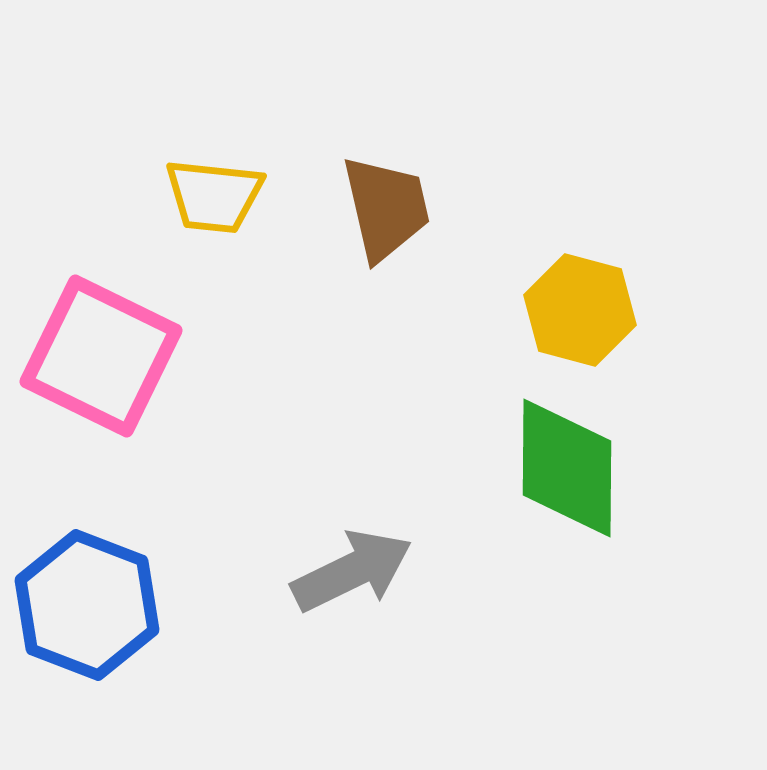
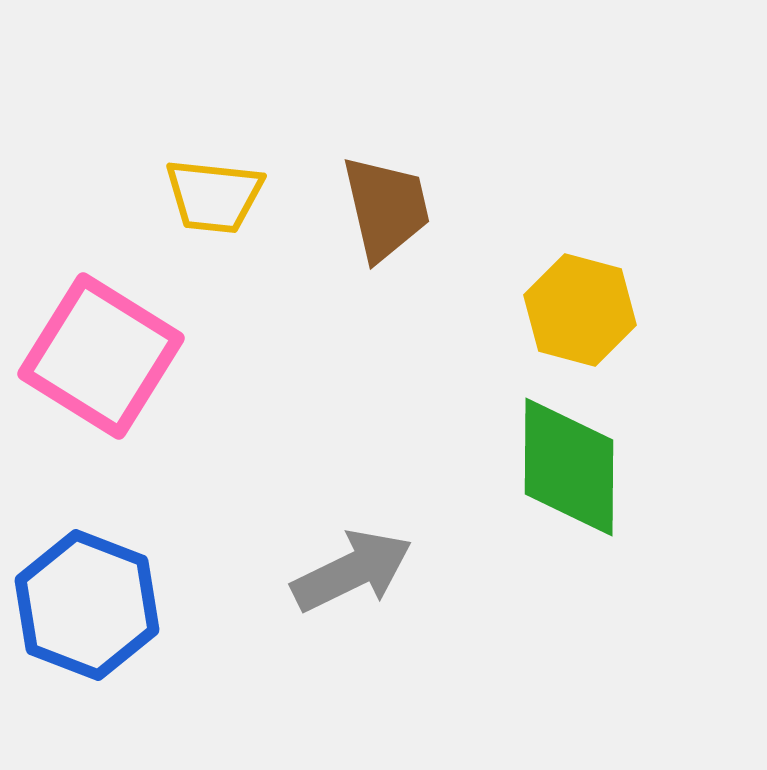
pink square: rotated 6 degrees clockwise
green diamond: moved 2 px right, 1 px up
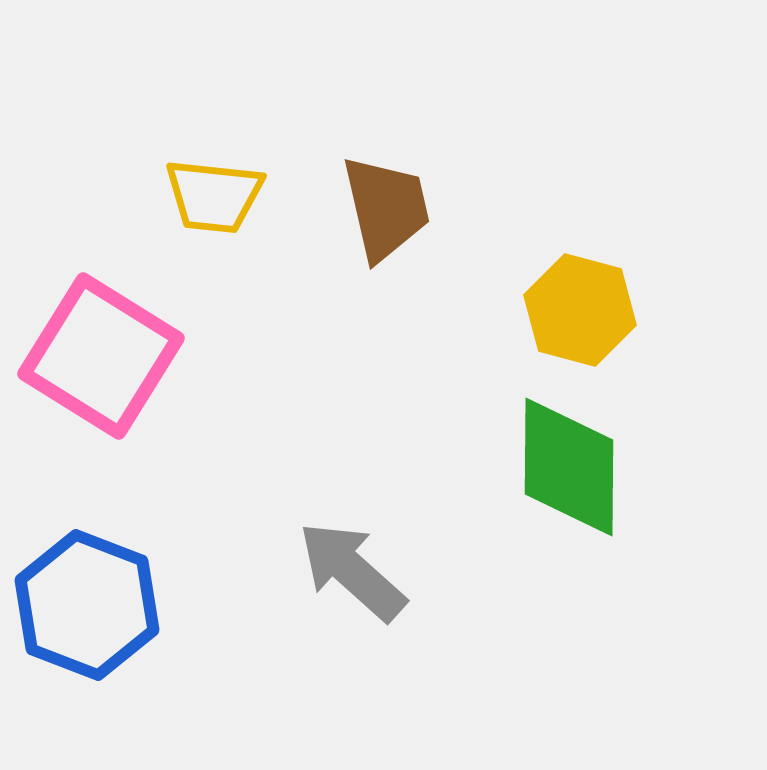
gray arrow: rotated 112 degrees counterclockwise
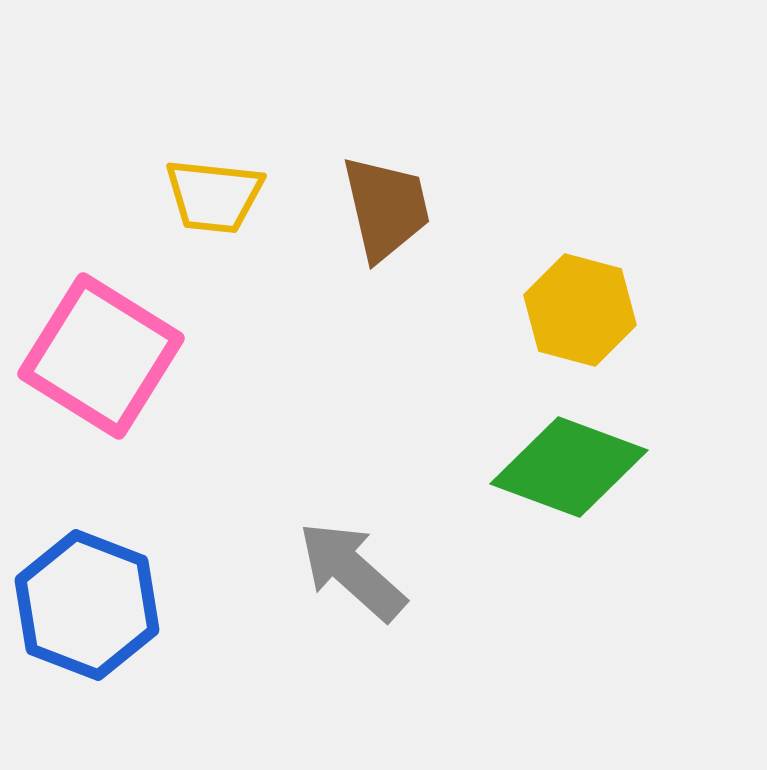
green diamond: rotated 70 degrees counterclockwise
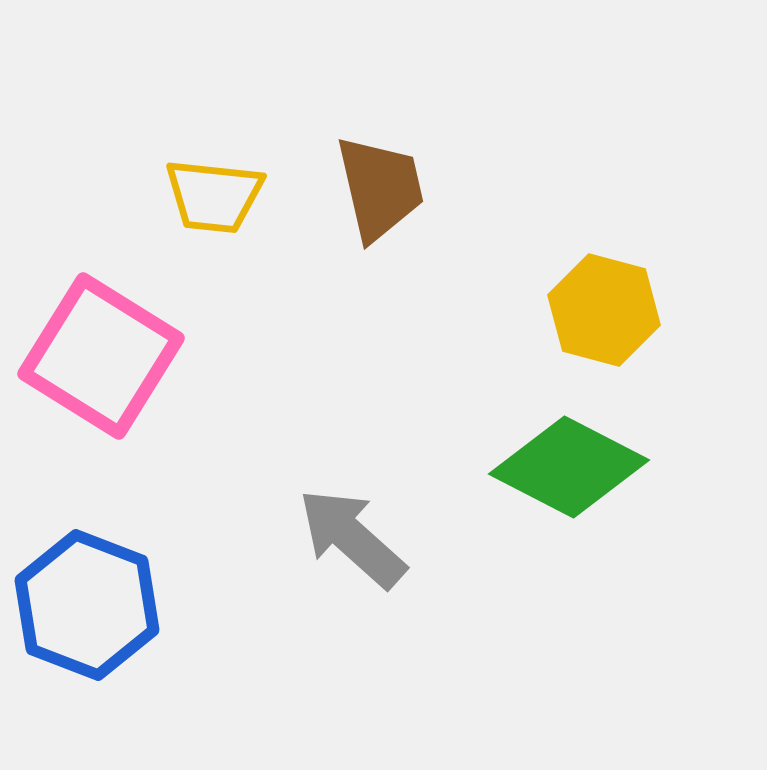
brown trapezoid: moved 6 px left, 20 px up
yellow hexagon: moved 24 px right
green diamond: rotated 7 degrees clockwise
gray arrow: moved 33 px up
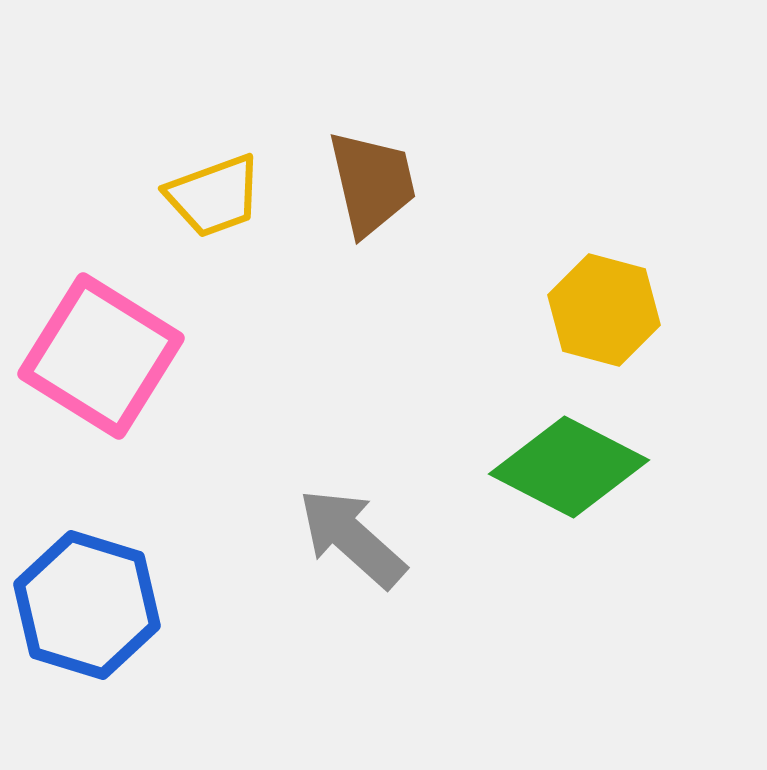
brown trapezoid: moved 8 px left, 5 px up
yellow trapezoid: rotated 26 degrees counterclockwise
blue hexagon: rotated 4 degrees counterclockwise
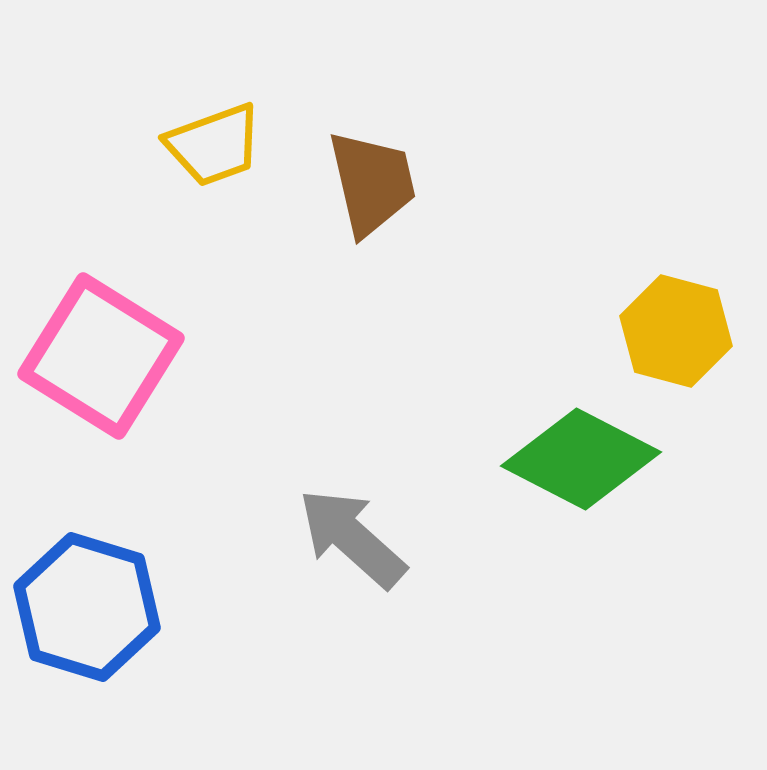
yellow trapezoid: moved 51 px up
yellow hexagon: moved 72 px right, 21 px down
green diamond: moved 12 px right, 8 px up
blue hexagon: moved 2 px down
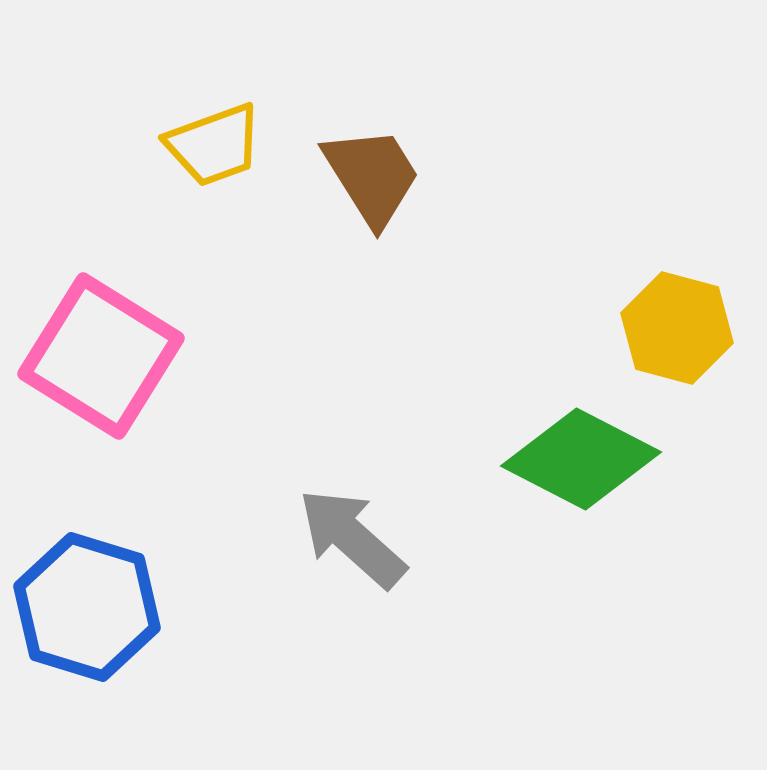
brown trapezoid: moved 7 px up; rotated 19 degrees counterclockwise
yellow hexagon: moved 1 px right, 3 px up
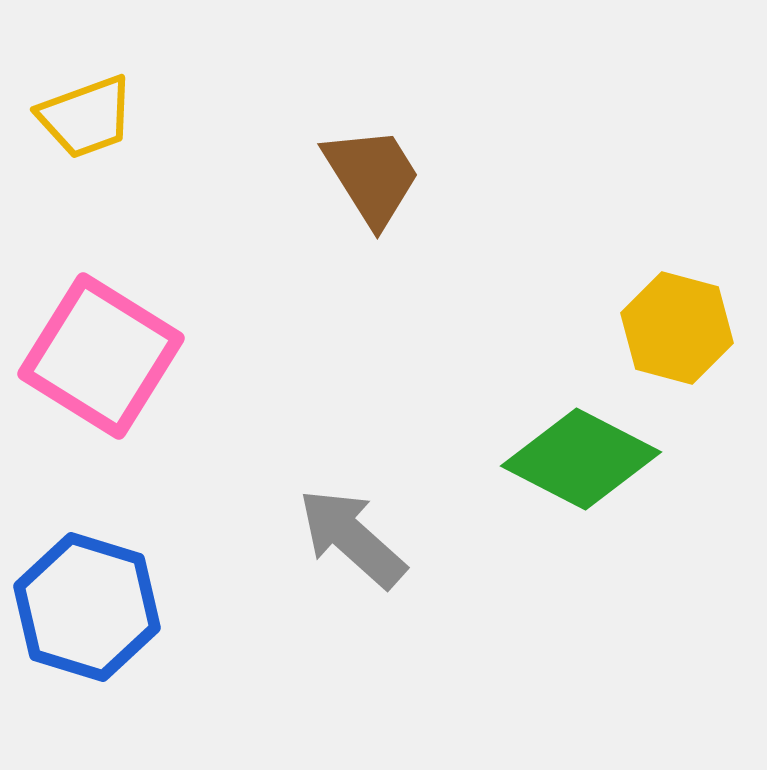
yellow trapezoid: moved 128 px left, 28 px up
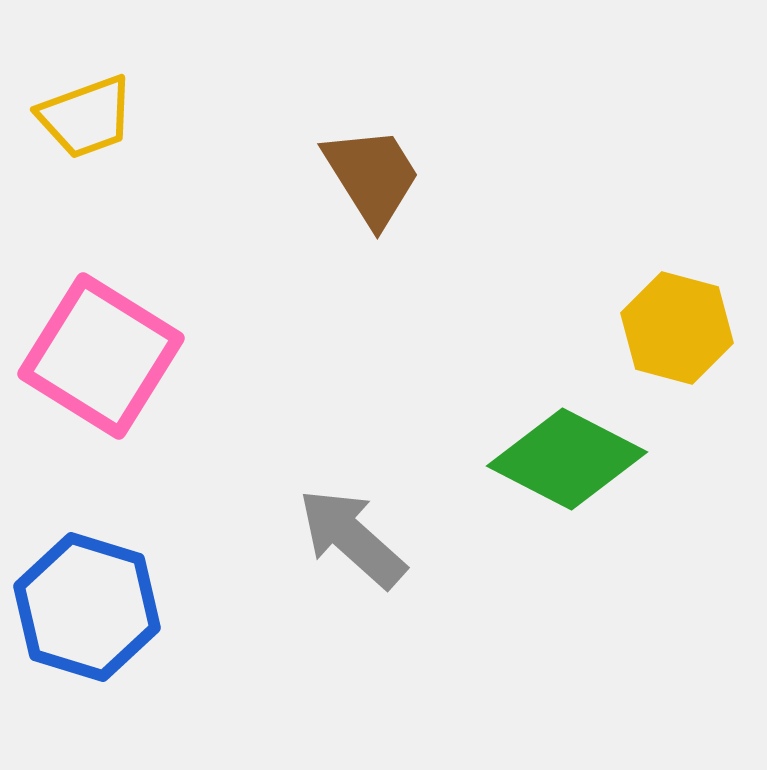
green diamond: moved 14 px left
